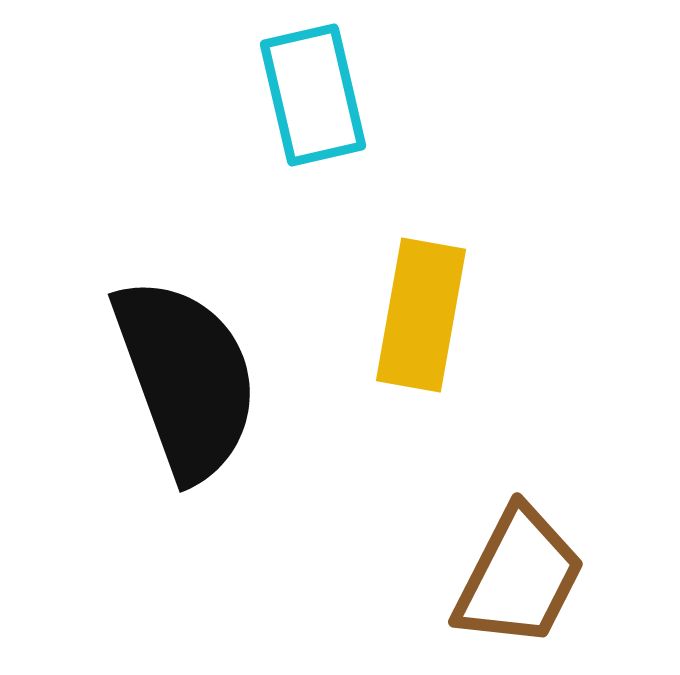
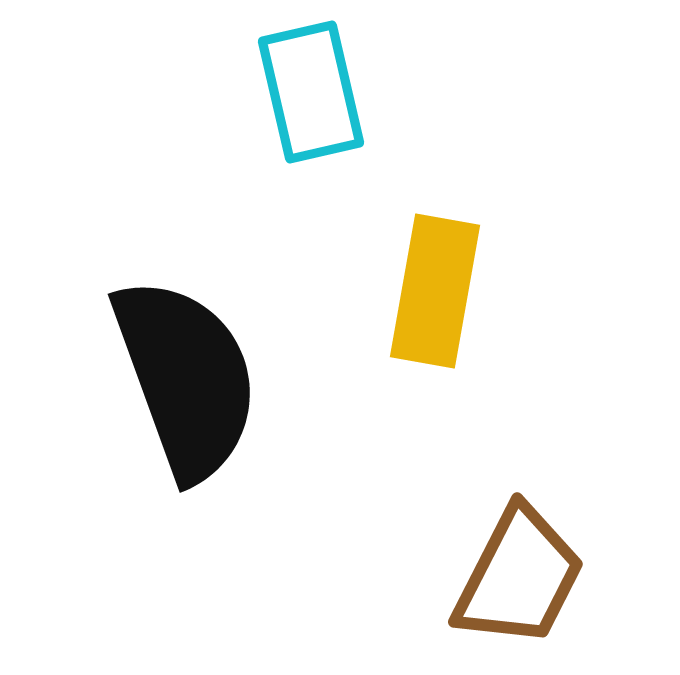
cyan rectangle: moved 2 px left, 3 px up
yellow rectangle: moved 14 px right, 24 px up
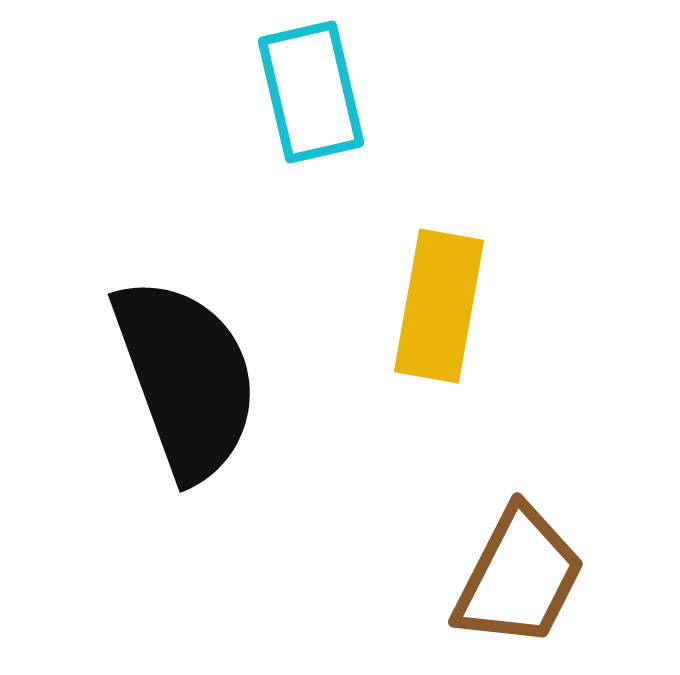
yellow rectangle: moved 4 px right, 15 px down
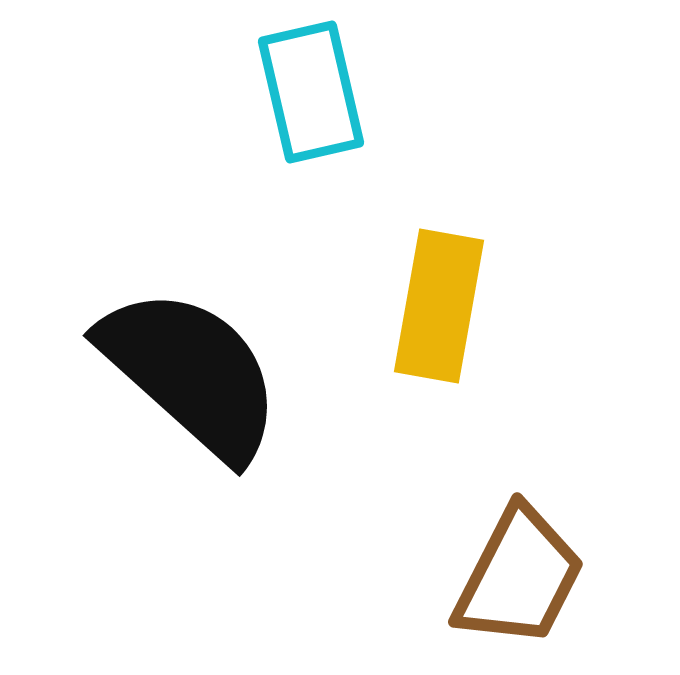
black semicircle: moved 5 px right, 5 px up; rotated 28 degrees counterclockwise
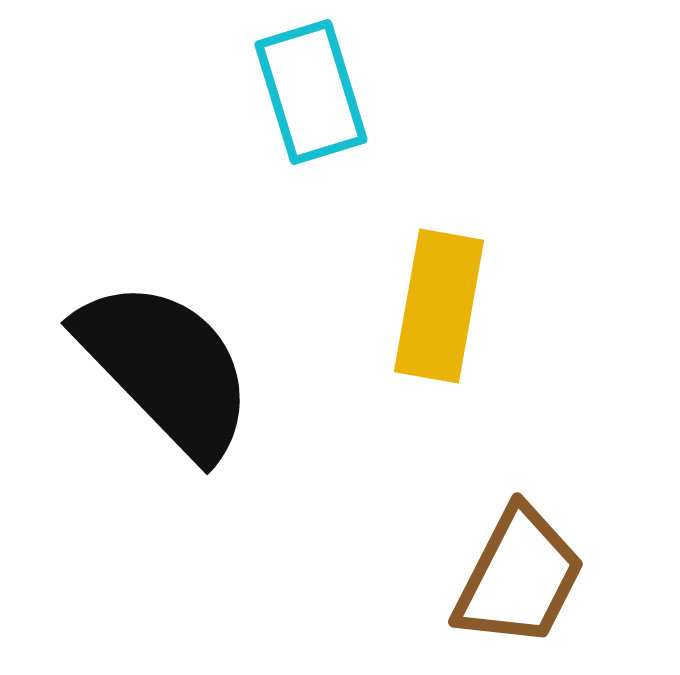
cyan rectangle: rotated 4 degrees counterclockwise
black semicircle: moved 25 px left, 5 px up; rotated 4 degrees clockwise
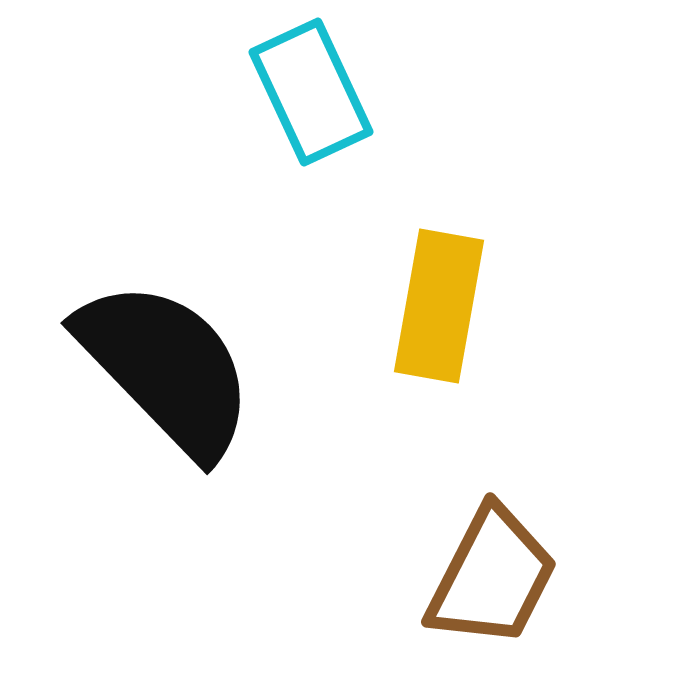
cyan rectangle: rotated 8 degrees counterclockwise
brown trapezoid: moved 27 px left
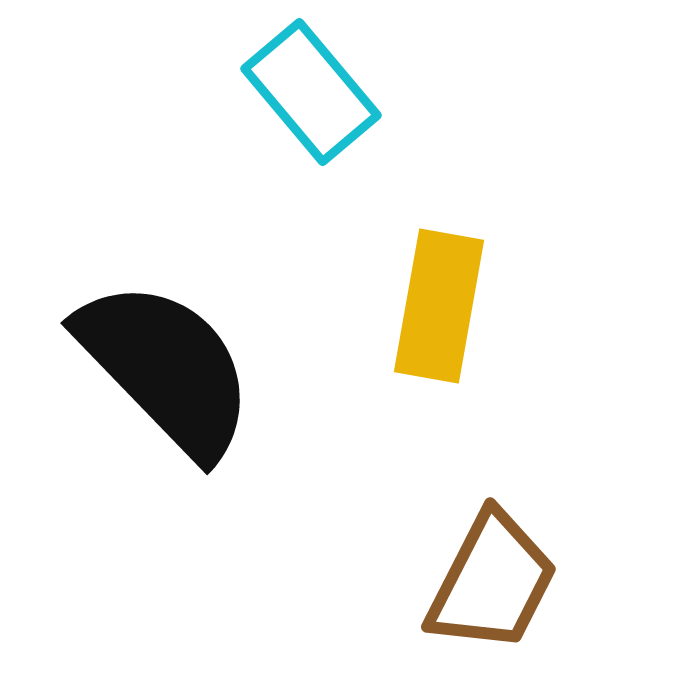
cyan rectangle: rotated 15 degrees counterclockwise
brown trapezoid: moved 5 px down
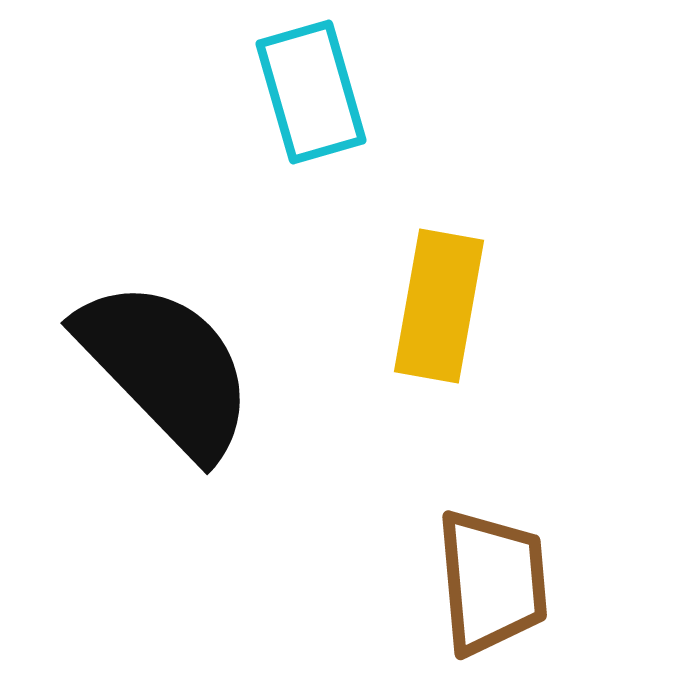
cyan rectangle: rotated 24 degrees clockwise
brown trapezoid: rotated 32 degrees counterclockwise
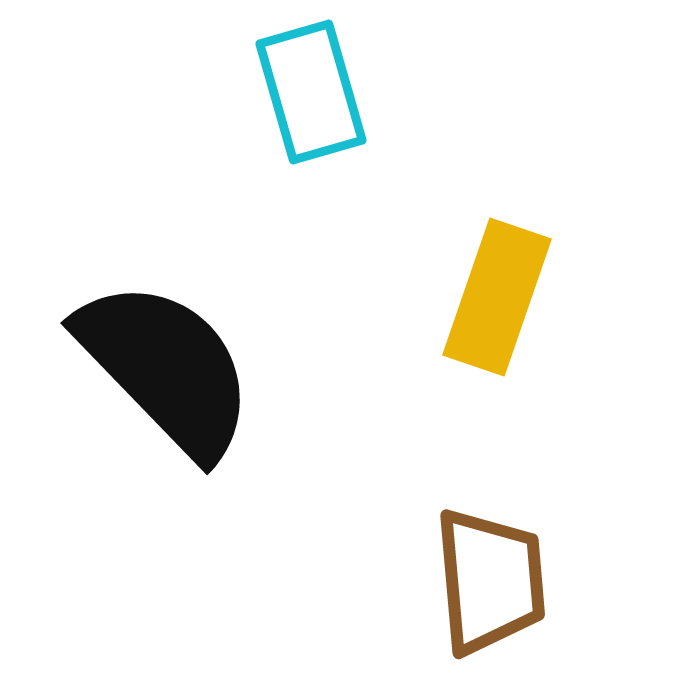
yellow rectangle: moved 58 px right, 9 px up; rotated 9 degrees clockwise
brown trapezoid: moved 2 px left, 1 px up
